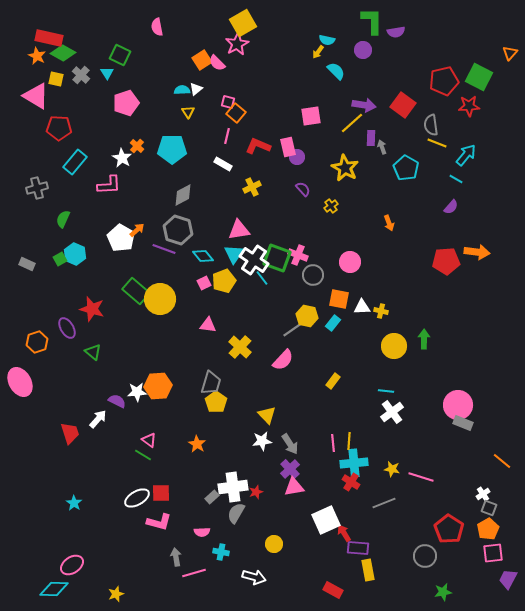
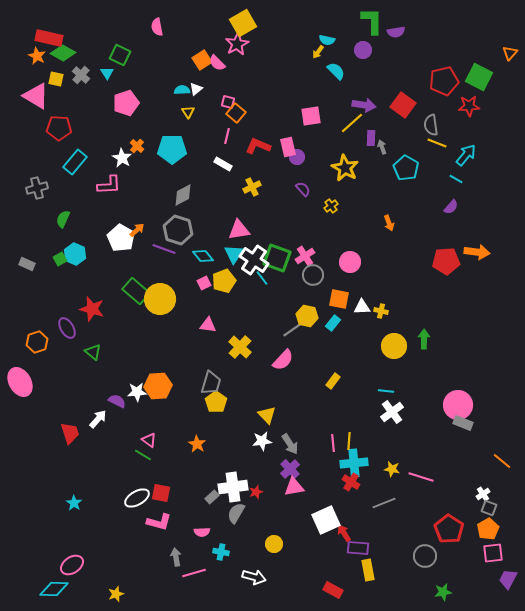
pink cross at (298, 255): moved 7 px right, 1 px down; rotated 36 degrees clockwise
red square at (161, 493): rotated 12 degrees clockwise
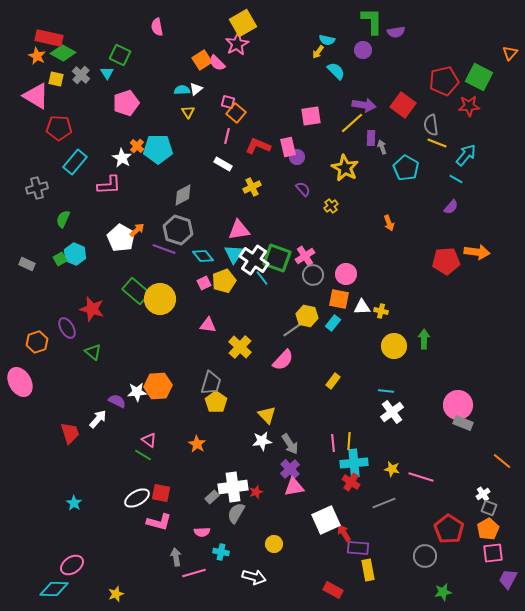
cyan pentagon at (172, 149): moved 14 px left
pink circle at (350, 262): moved 4 px left, 12 px down
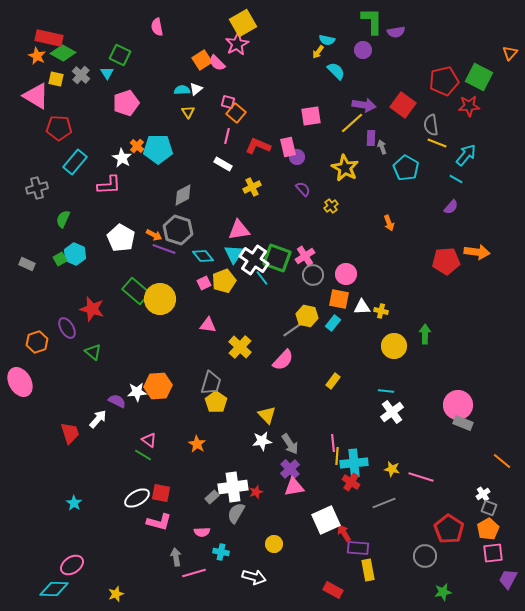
orange arrow at (137, 230): moved 17 px right, 5 px down; rotated 70 degrees clockwise
green arrow at (424, 339): moved 1 px right, 5 px up
yellow line at (349, 441): moved 12 px left, 15 px down
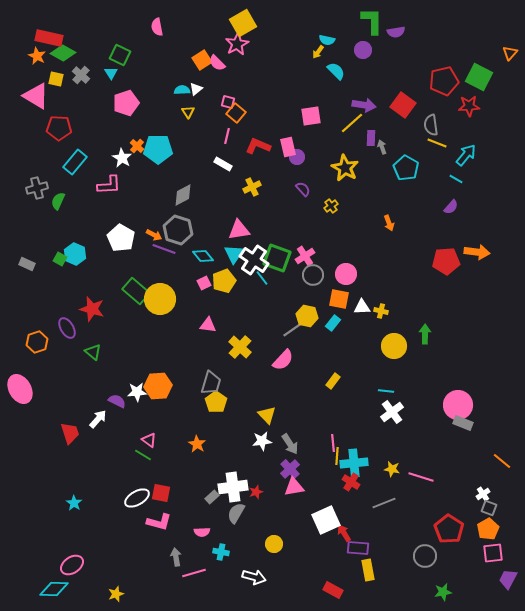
cyan triangle at (107, 73): moved 4 px right
green semicircle at (63, 219): moved 5 px left, 18 px up
green square at (60, 259): rotated 32 degrees counterclockwise
pink ellipse at (20, 382): moved 7 px down
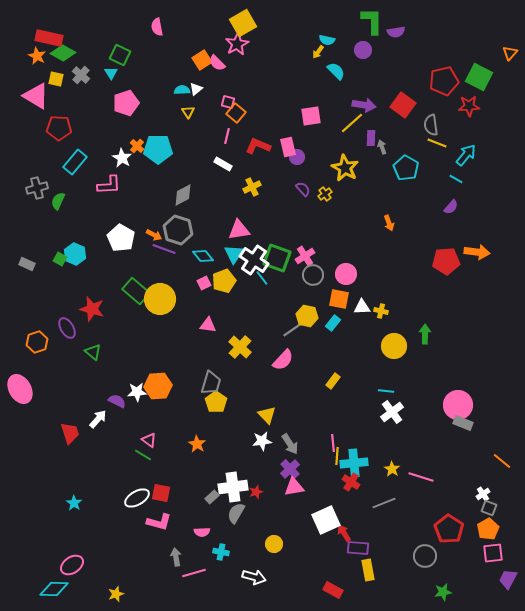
yellow cross at (331, 206): moved 6 px left, 12 px up
yellow star at (392, 469): rotated 21 degrees clockwise
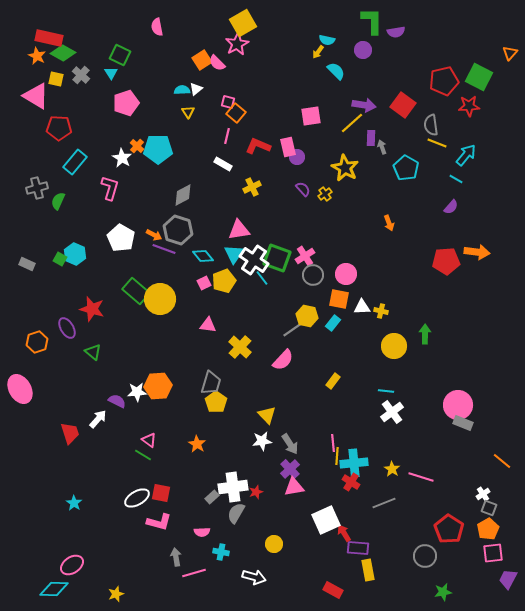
pink L-shape at (109, 185): moved 1 px right, 3 px down; rotated 70 degrees counterclockwise
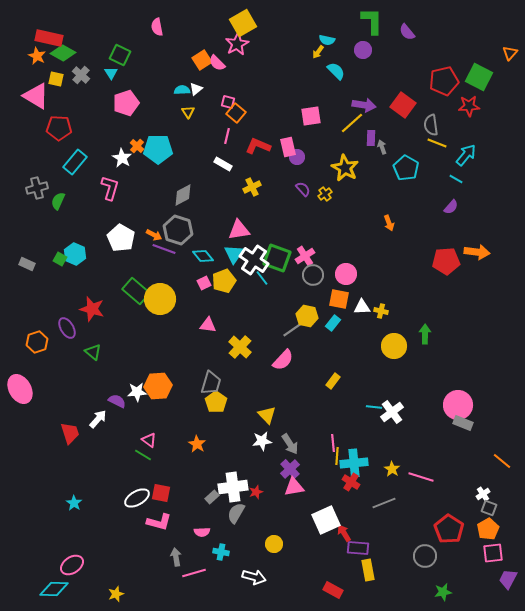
purple semicircle at (396, 32): moved 11 px right; rotated 60 degrees clockwise
cyan line at (386, 391): moved 12 px left, 16 px down
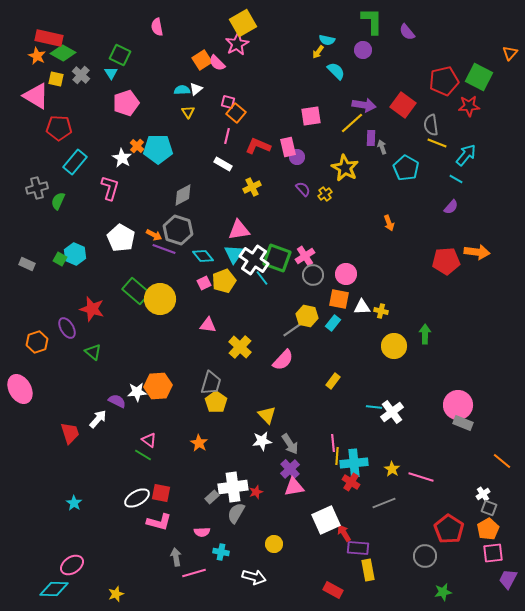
orange star at (197, 444): moved 2 px right, 1 px up
